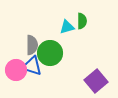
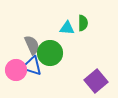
green semicircle: moved 1 px right, 2 px down
cyan triangle: moved 1 px down; rotated 21 degrees clockwise
gray semicircle: rotated 24 degrees counterclockwise
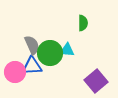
cyan triangle: moved 22 px down
blue triangle: rotated 20 degrees counterclockwise
pink circle: moved 1 px left, 2 px down
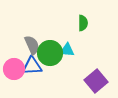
pink circle: moved 1 px left, 3 px up
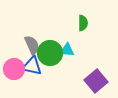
blue triangle: rotated 15 degrees clockwise
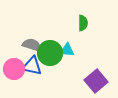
gray semicircle: rotated 48 degrees counterclockwise
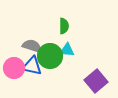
green semicircle: moved 19 px left, 3 px down
gray semicircle: moved 1 px down
green circle: moved 3 px down
pink circle: moved 1 px up
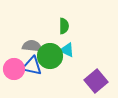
gray semicircle: rotated 12 degrees counterclockwise
cyan triangle: rotated 21 degrees clockwise
pink circle: moved 1 px down
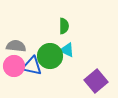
gray semicircle: moved 16 px left
pink circle: moved 3 px up
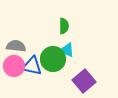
green circle: moved 3 px right, 3 px down
purple square: moved 12 px left
